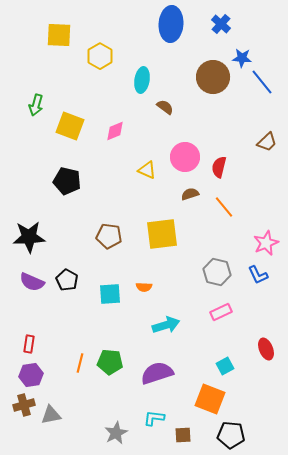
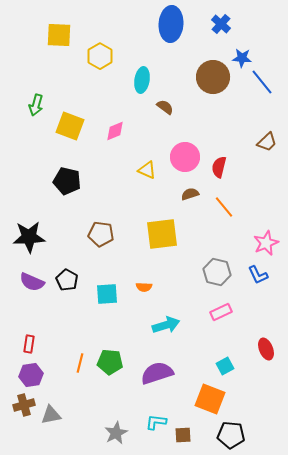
brown pentagon at (109, 236): moved 8 px left, 2 px up
cyan square at (110, 294): moved 3 px left
cyan L-shape at (154, 418): moved 2 px right, 4 px down
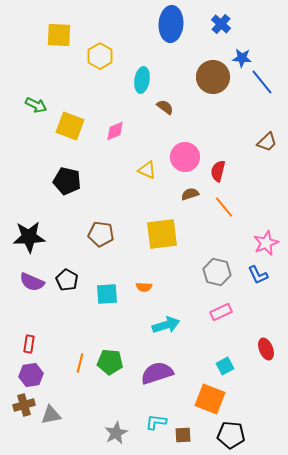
green arrow at (36, 105): rotated 80 degrees counterclockwise
red semicircle at (219, 167): moved 1 px left, 4 px down
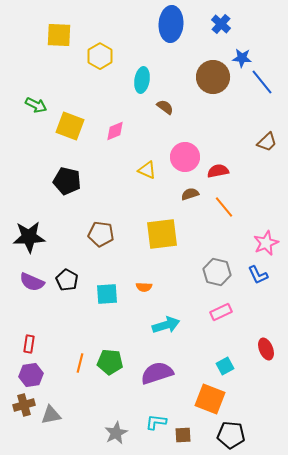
red semicircle at (218, 171): rotated 65 degrees clockwise
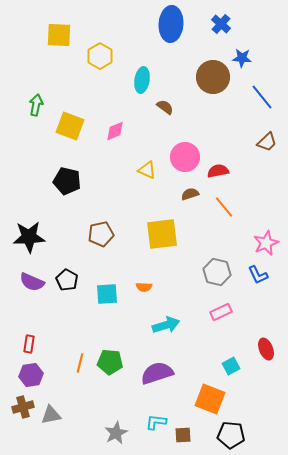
blue line at (262, 82): moved 15 px down
green arrow at (36, 105): rotated 105 degrees counterclockwise
brown pentagon at (101, 234): rotated 20 degrees counterclockwise
cyan square at (225, 366): moved 6 px right
brown cross at (24, 405): moved 1 px left, 2 px down
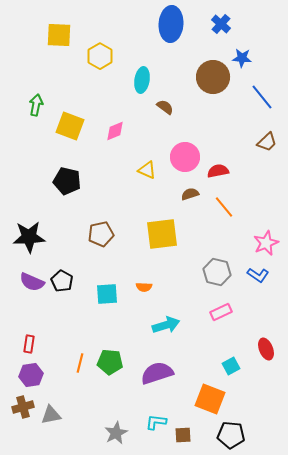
blue L-shape at (258, 275): rotated 30 degrees counterclockwise
black pentagon at (67, 280): moved 5 px left, 1 px down
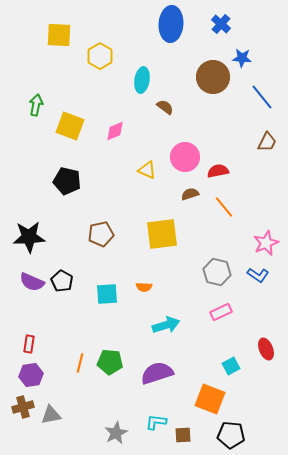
brown trapezoid at (267, 142): rotated 20 degrees counterclockwise
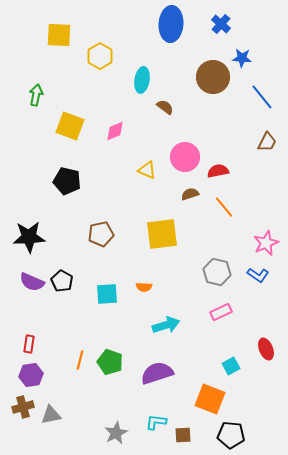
green arrow at (36, 105): moved 10 px up
green pentagon at (110, 362): rotated 15 degrees clockwise
orange line at (80, 363): moved 3 px up
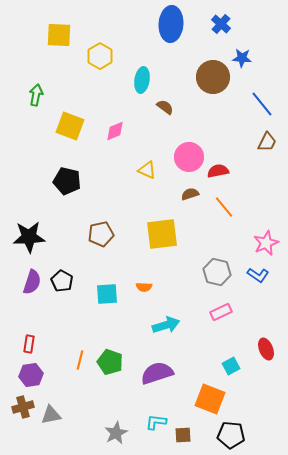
blue line at (262, 97): moved 7 px down
pink circle at (185, 157): moved 4 px right
purple semicircle at (32, 282): rotated 95 degrees counterclockwise
